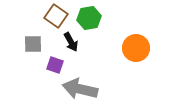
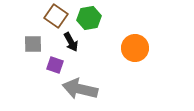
orange circle: moved 1 px left
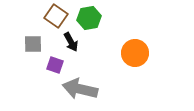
orange circle: moved 5 px down
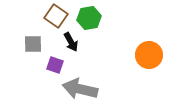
orange circle: moved 14 px right, 2 px down
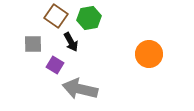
orange circle: moved 1 px up
purple square: rotated 12 degrees clockwise
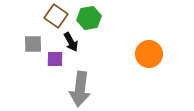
purple square: moved 6 px up; rotated 30 degrees counterclockwise
gray arrow: rotated 96 degrees counterclockwise
